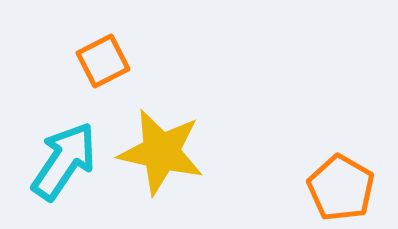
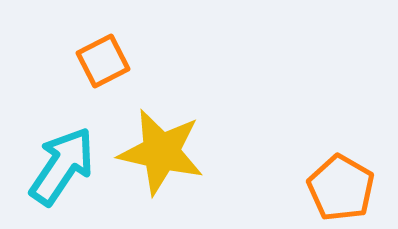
cyan arrow: moved 2 px left, 5 px down
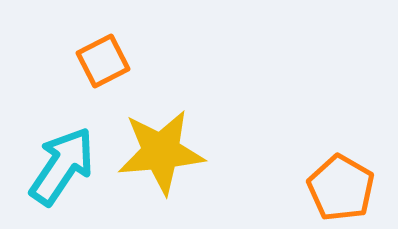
yellow star: rotated 18 degrees counterclockwise
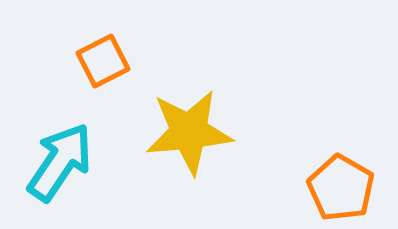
yellow star: moved 28 px right, 20 px up
cyan arrow: moved 2 px left, 4 px up
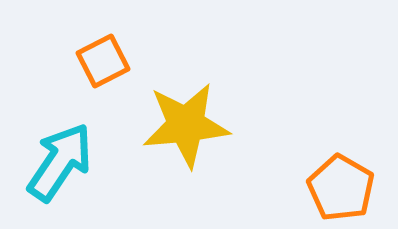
yellow star: moved 3 px left, 7 px up
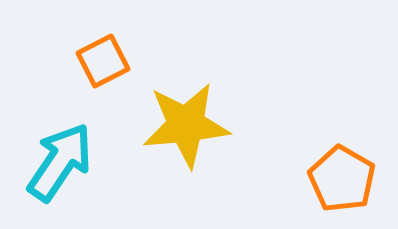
orange pentagon: moved 1 px right, 9 px up
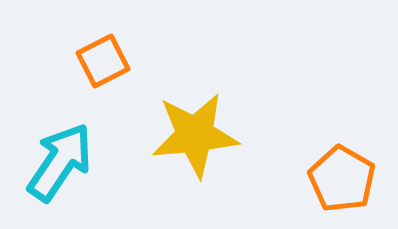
yellow star: moved 9 px right, 10 px down
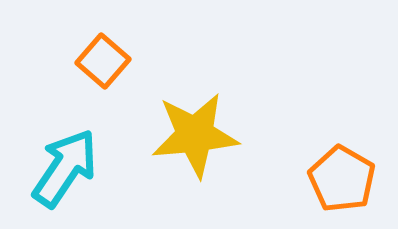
orange square: rotated 22 degrees counterclockwise
cyan arrow: moved 5 px right, 6 px down
